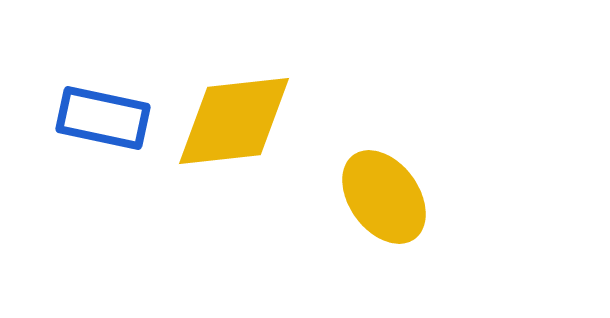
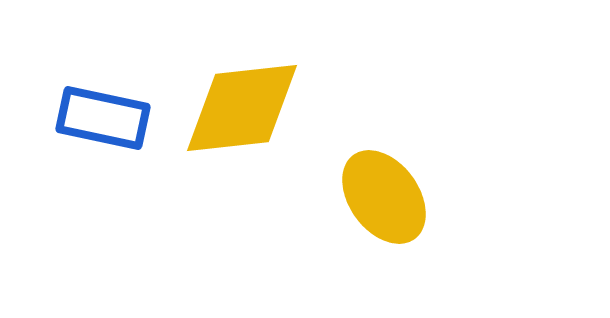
yellow diamond: moved 8 px right, 13 px up
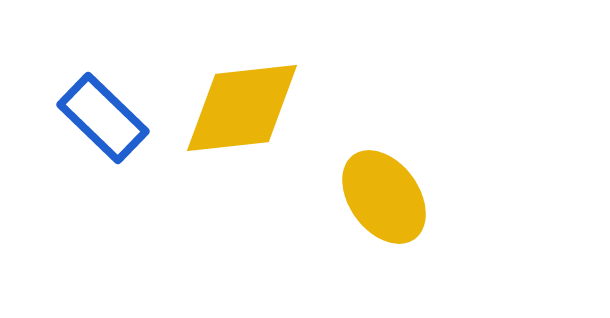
blue rectangle: rotated 32 degrees clockwise
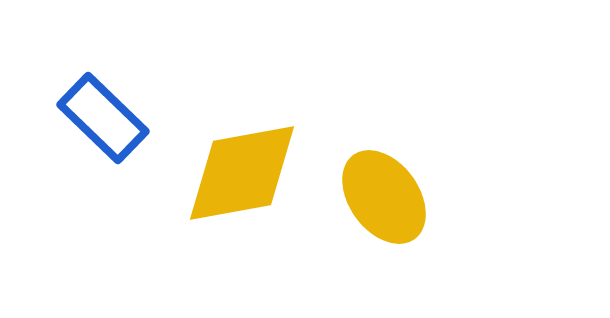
yellow diamond: moved 65 px down; rotated 4 degrees counterclockwise
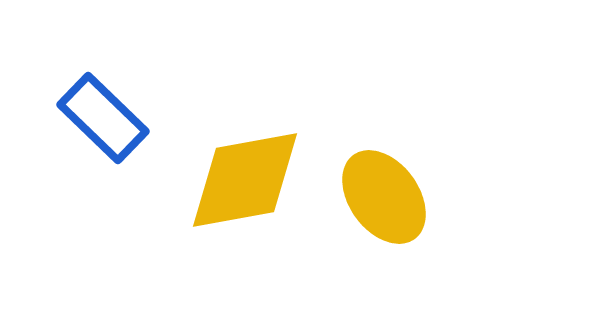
yellow diamond: moved 3 px right, 7 px down
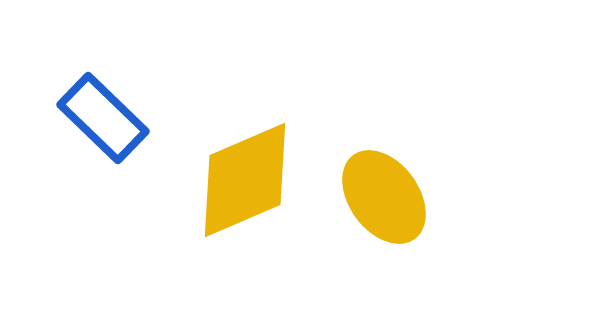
yellow diamond: rotated 13 degrees counterclockwise
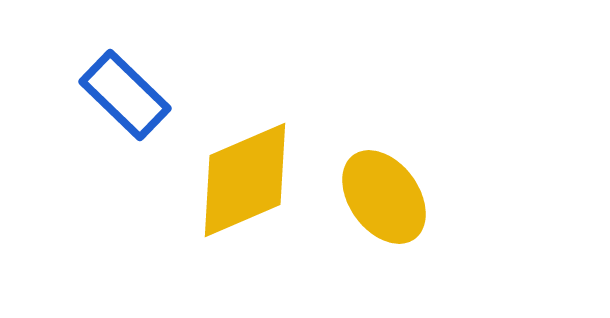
blue rectangle: moved 22 px right, 23 px up
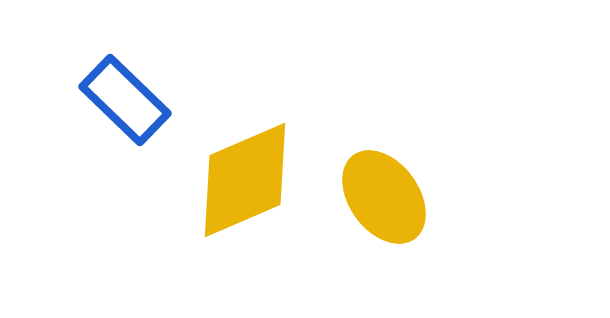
blue rectangle: moved 5 px down
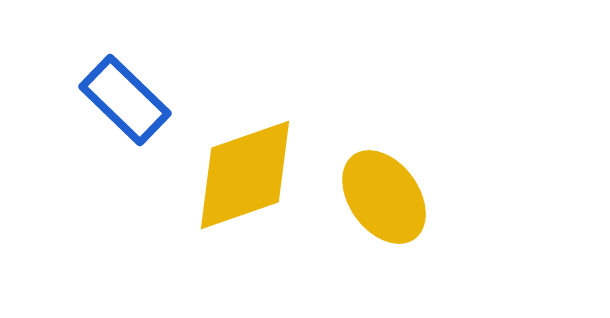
yellow diamond: moved 5 px up; rotated 4 degrees clockwise
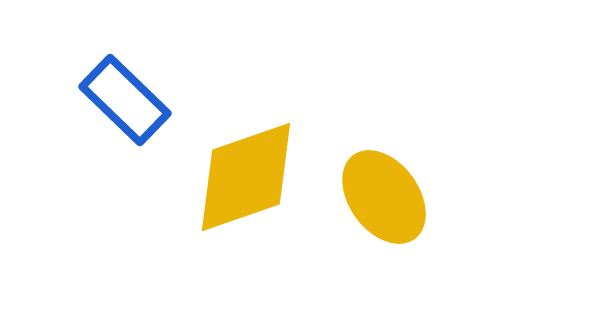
yellow diamond: moved 1 px right, 2 px down
